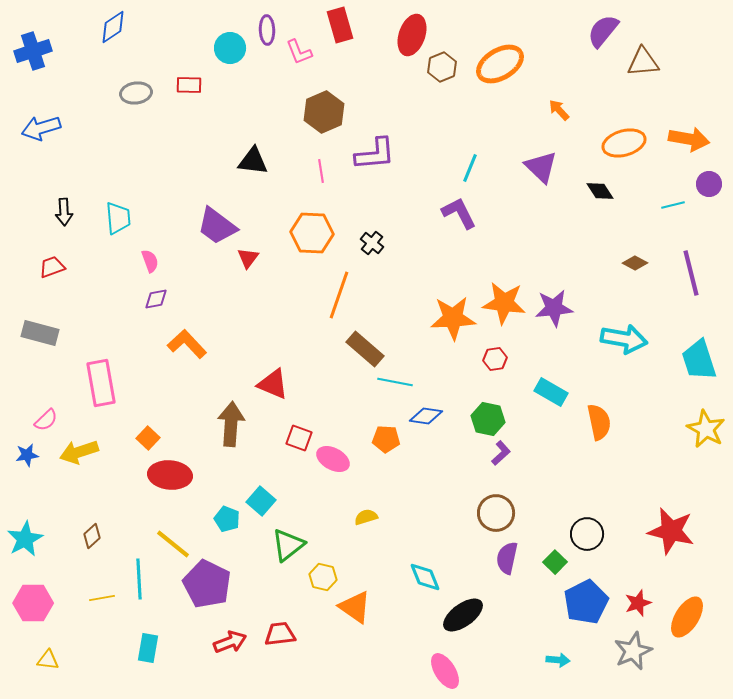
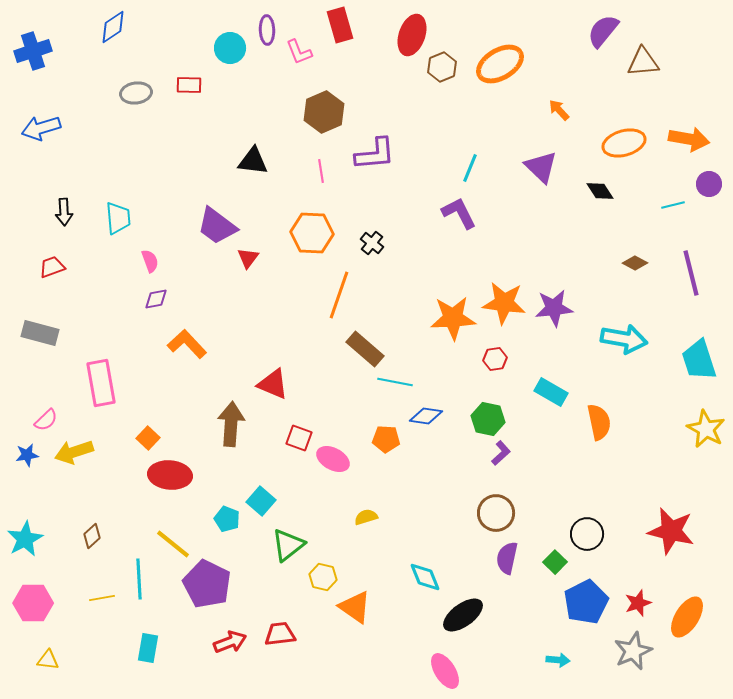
yellow arrow at (79, 452): moved 5 px left
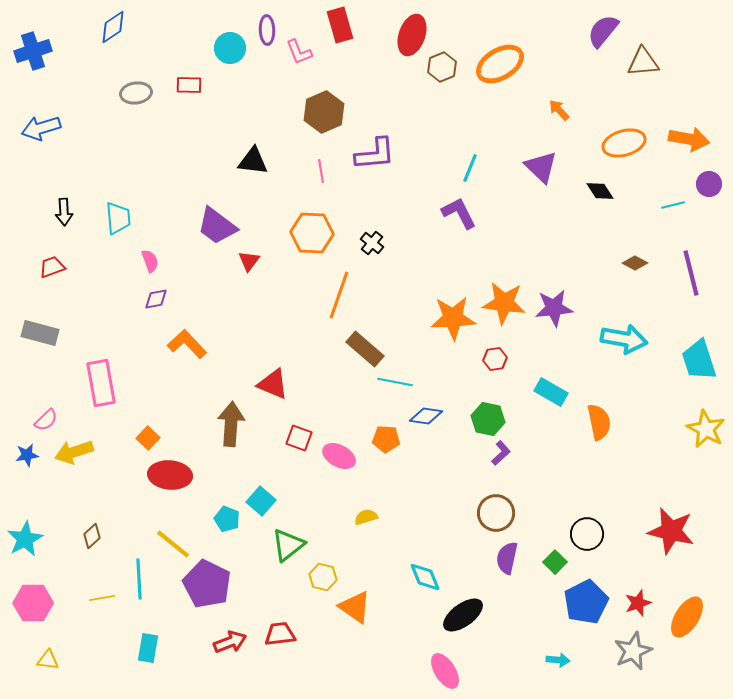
red triangle at (248, 258): moved 1 px right, 3 px down
pink ellipse at (333, 459): moved 6 px right, 3 px up
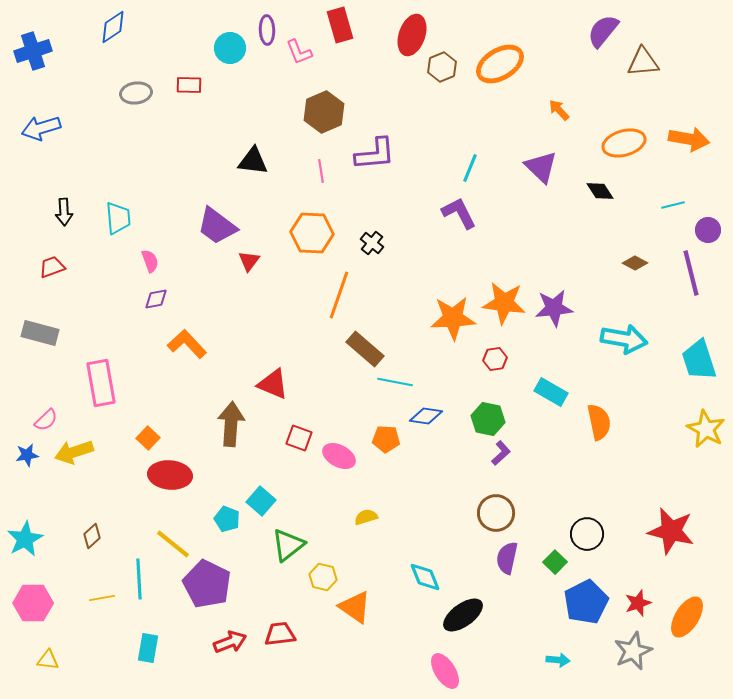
purple circle at (709, 184): moved 1 px left, 46 px down
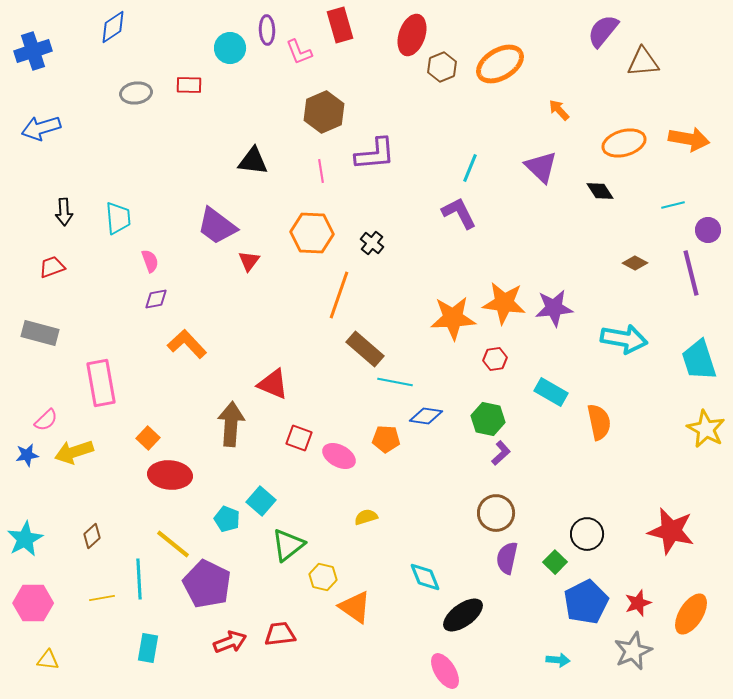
orange ellipse at (687, 617): moved 4 px right, 3 px up
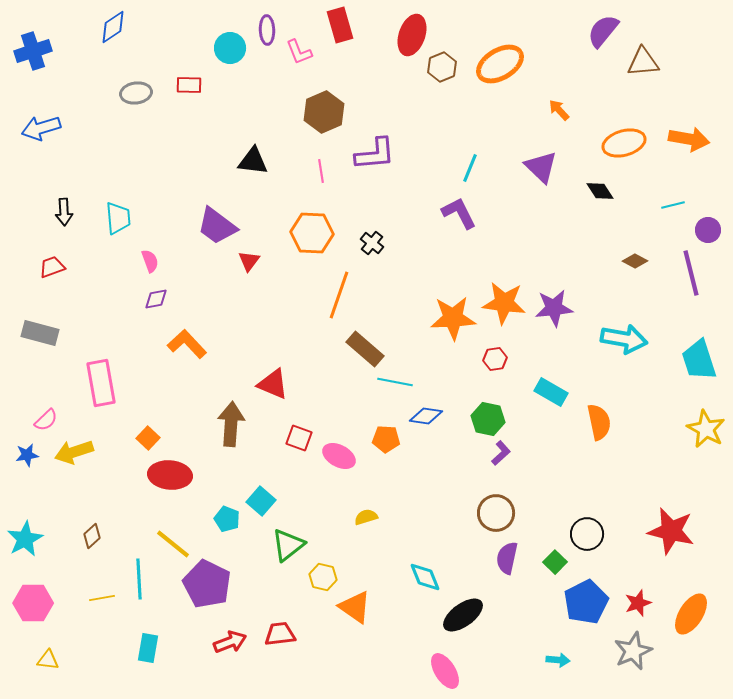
brown diamond at (635, 263): moved 2 px up
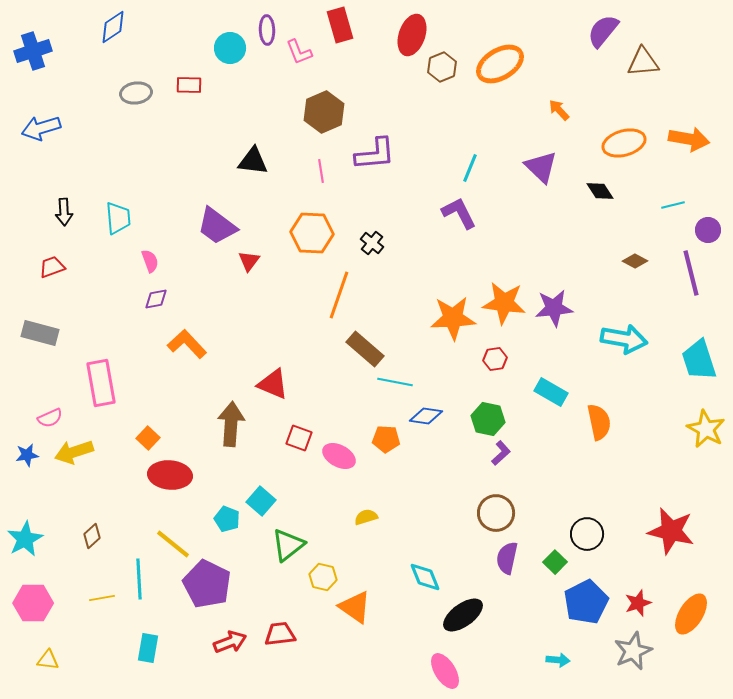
pink semicircle at (46, 420): moved 4 px right, 2 px up; rotated 20 degrees clockwise
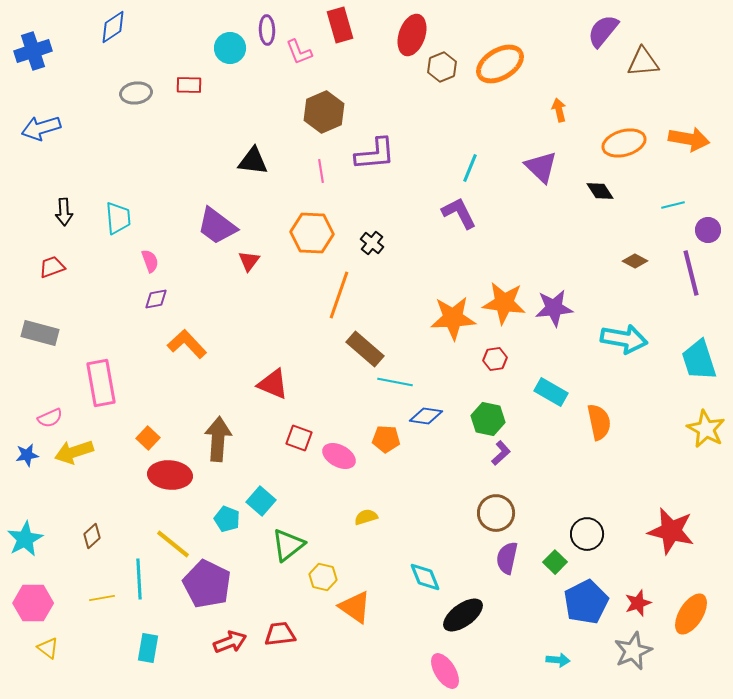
orange arrow at (559, 110): rotated 30 degrees clockwise
brown arrow at (231, 424): moved 13 px left, 15 px down
yellow triangle at (48, 660): moved 12 px up; rotated 30 degrees clockwise
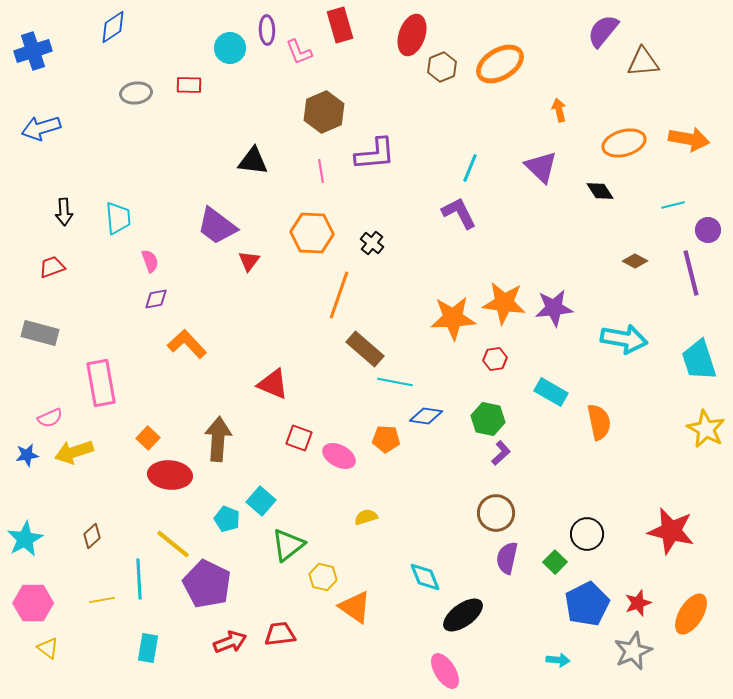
yellow line at (102, 598): moved 2 px down
blue pentagon at (586, 602): moved 1 px right, 2 px down
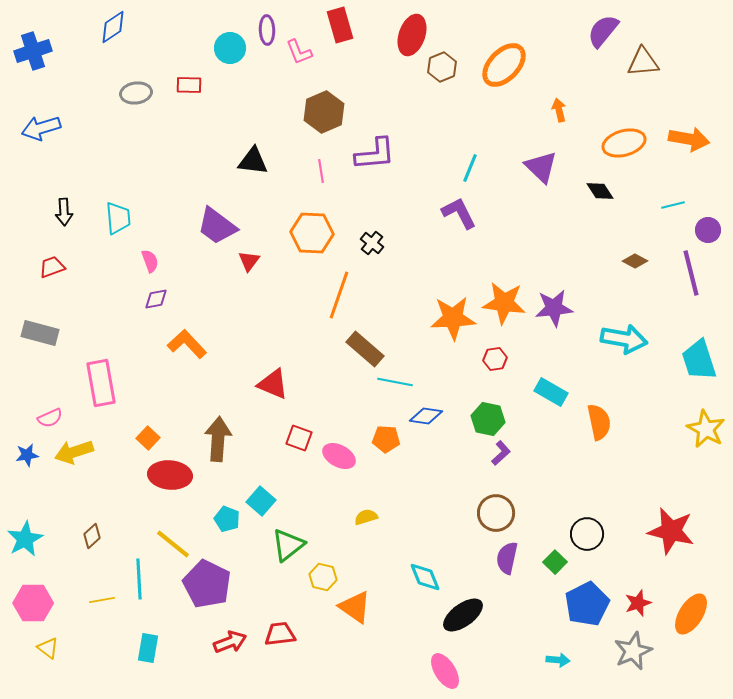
orange ellipse at (500, 64): moved 4 px right, 1 px down; rotated 15 degrees counterclockwise
